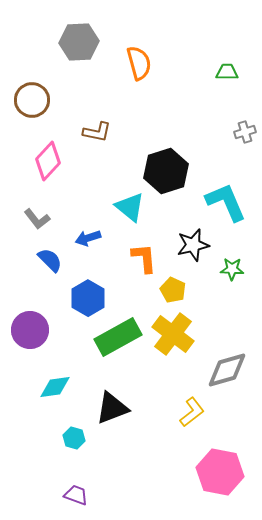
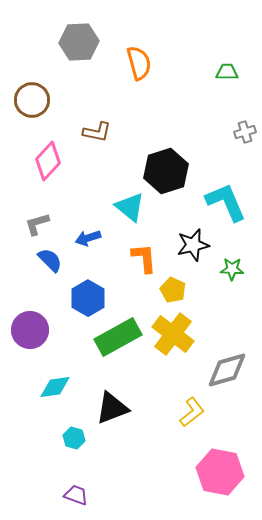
gray L-shape: moved 5 px down; rotated 112 degrees clockwise
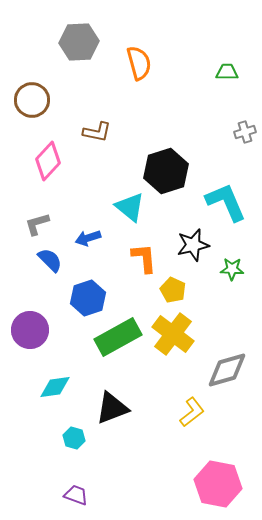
blue hexagon: rotated 12 degrees clockwise
pink hexagon: moved 2 px left, 12 px down
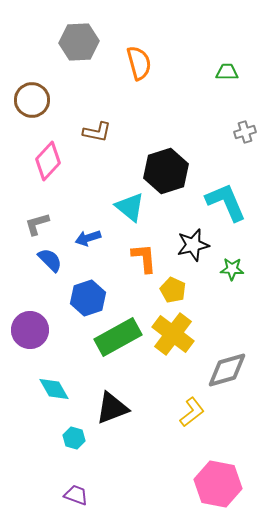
cyan diamond: moved 1 px left, 2 px down; rotated 68 degrees clockwise
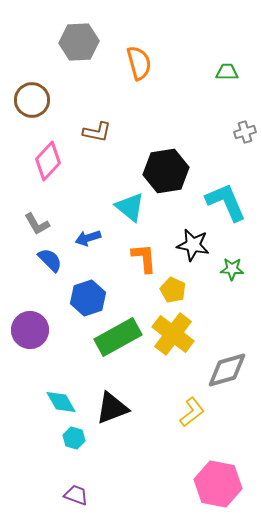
black hexagon: rotated 9 degrees clockwise
gray L-shape: rotated 104 degrees counterclockwise
black star: rotated 24 degrees clockwise
cyan diamond: moved 7 px right, 13 px down
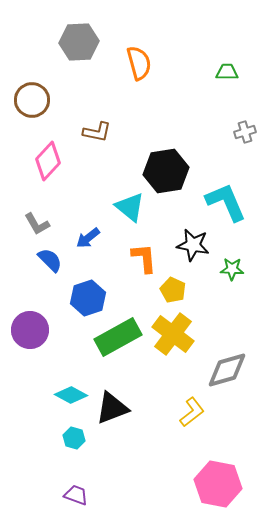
blue arrow: rotated 20 degrees counterclockwise
cyan diamond: moved 10 px right, 7 px up; rotated 32 degrees counterclockwise
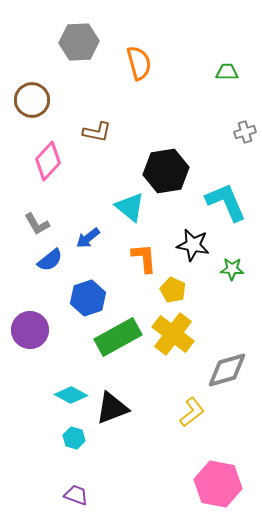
blue semicircle: rotated 96 degrees clockwise
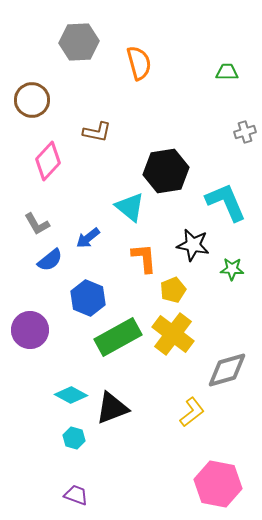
yellow pentagon: rotated 25 degrees clockwise
blue hexagon: rotated 20 degrees counterclockwise
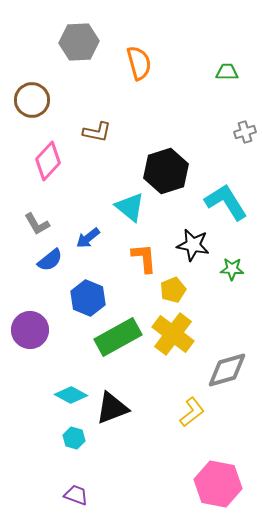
black hexagon: rotated 9 degrees counterclockwise
cyan L-shape: rotated 9 degrees counterclockwise
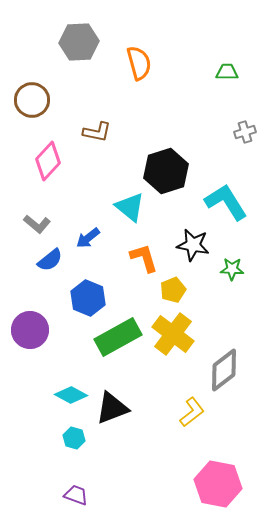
gray L-shape: rotated 20 degrees counterclockwise
orange L-shape: rotated 12 degrees counterclockwise
gray diamond: moved 3 px left; rotated 21 degrees counterclockwise
